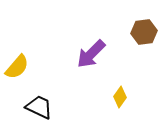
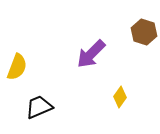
brown hexagon: rotated 25 degrees clockwise
yellow semicircle: rotated 20 degrees counterclockwise
black trapezoid: rotated 48 degrees counterclockwise
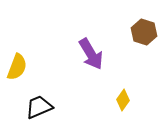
purple arrow: rotated 76 degrees counterclockwise
yellow diamond: moved 3 px right, 3 px down
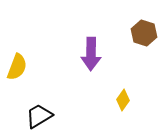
brown hexagon: moved 1 px down
purple arrow: rotated 32 degrees clockwise
black trapezoid: moved 9 px down; rotated 8 degrees counterclockwise
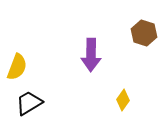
purple arrow: moved 1 px down
black trapezoid: moved 10 px left, 13 px up
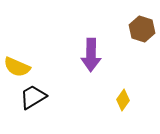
brown hexagon: moved 2 px left, 4 px up
yellow semicircle: rotated 92 degrees clockwise
black trapezoid: moved 4 px right, 6 px up
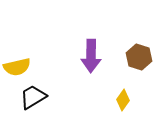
brown hexagon: moved 3 px left, 28 px down
purple arrow: moved 1 px down
yellow semicircle: rotated 36 degrees counterclockwise
